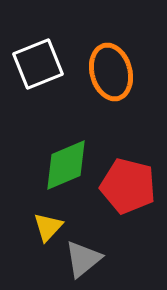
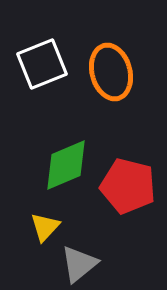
white square: moved 4 px right
yellow triangle: moved 3 px left
gray triangle: moved 4 px left, 5 px down
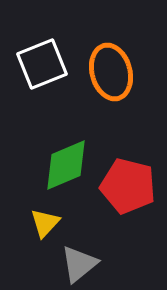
yellow triangle: moved 4 px up
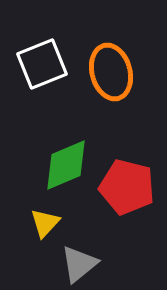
red pentagon: moved 1 px left, 1 px down
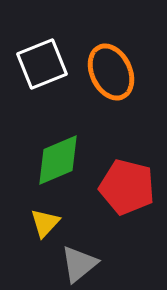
orange ellipse: rotated 10 degrees counterclockwise
green diamond: moved 8 px left, 5 px up
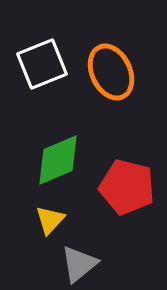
yellow triangle: moved 5 px right, 3 px up
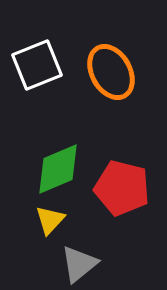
white square: moved 5 px left, 1 px down
orange ellipse: rotated 4 degrees counterclockwise
green diamond: moved 9 px down
red pentagon: moved 5 px left, 1 px down
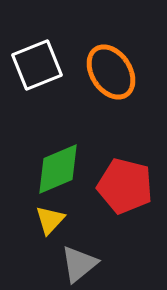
orange ellipse: rotated 4 degrees counterclockwise
red pentagon: moved 3 px right, 2 px up
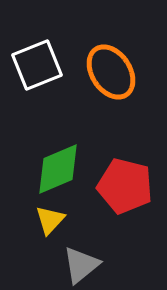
gray triangle: moved 2 px right, 1 px down
